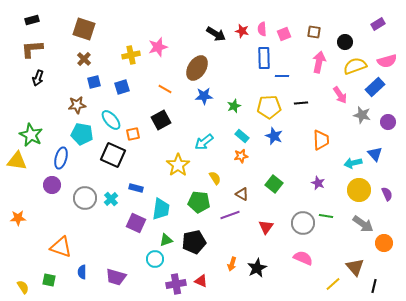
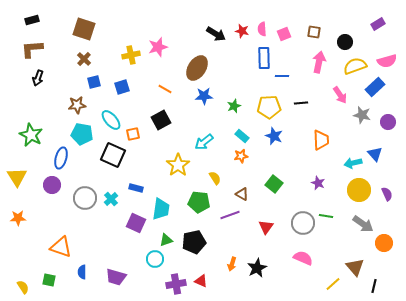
yellow triangle at (17, 161): moved 16 px down; rotated 50 degrees clockwise
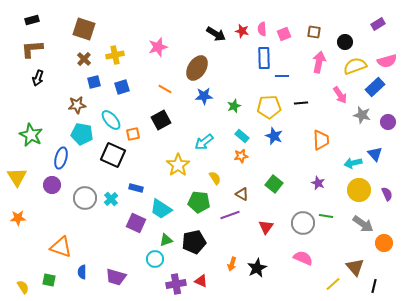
yellow cross at (131, 55): moved 16 px left
cyan trapezoid at (161, 209): rotated 115 degrees clockwise
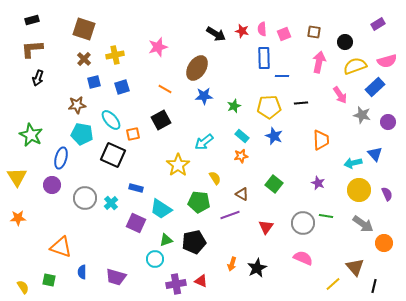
cyan cross at (111, 199): moved 4 px down
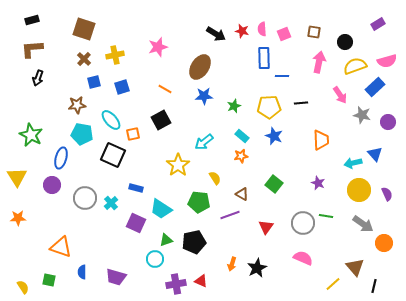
brown ellipse at (197, 68): moved 3 px right, 1 px up
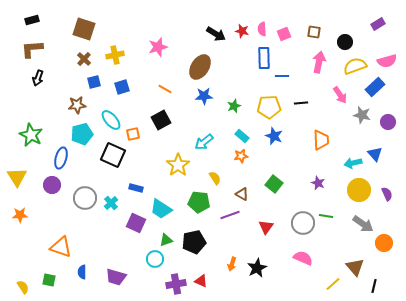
cyan pentagon at (82, 134): rotated 25 degrees counterclockwise
orange star at (18, 218): moved 2 px right, 3 px up
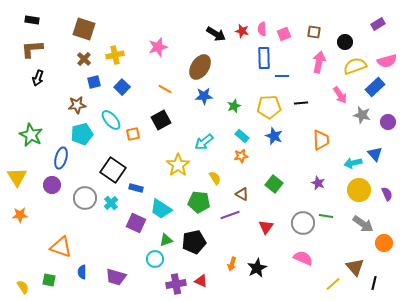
black rectangle at (32, 20): rotated 24 degrees clockwise
blue square at (122, 87): rotated 28 degrees counterclockwise
black square at (113, 155): moved 15 px down; rotated 10 degrees clockwise
black line at (374, 286): moved 3 px up
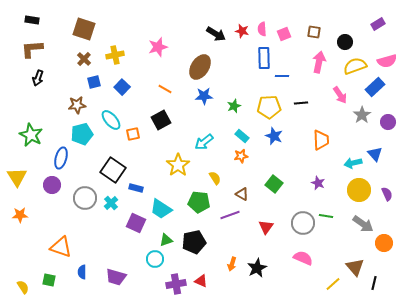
gray star at (362, 115): rotated 24 degrees clockwise
